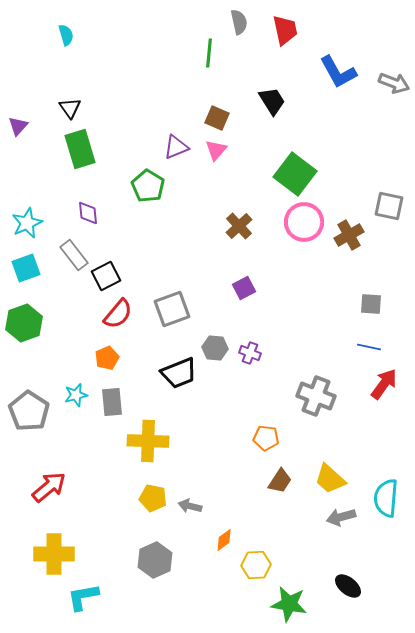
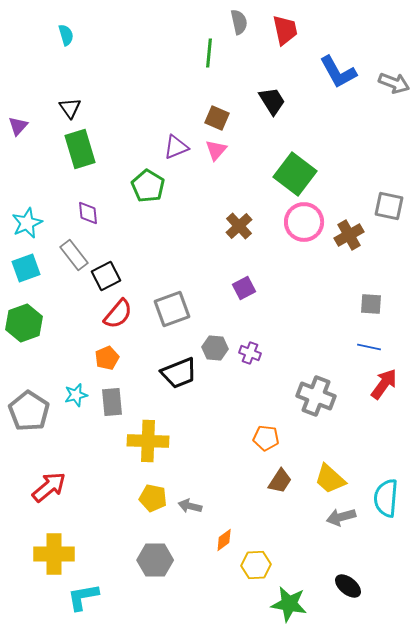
gray hexagon at (155, 560): rotated 24 degrees clockwise
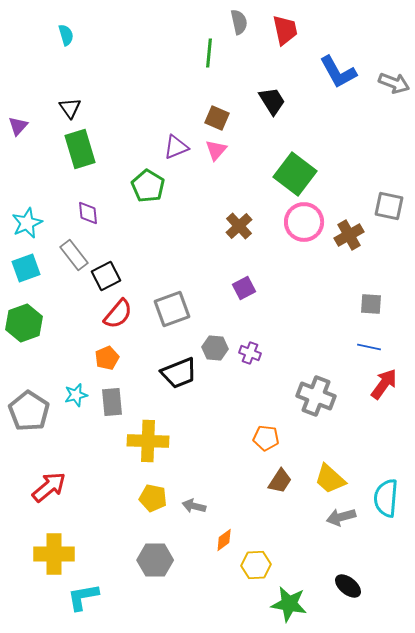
gray arrow at (190, 506): moved 4 px right
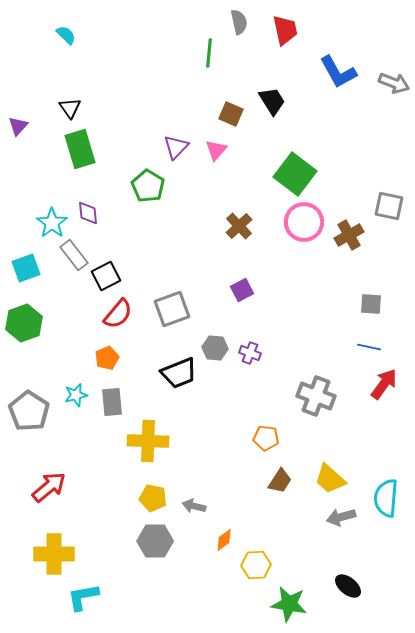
cyan semicircle at (66, 35): rotated 30 degrees counterclockwise
brown square at (217, 118): moved 14 px right, 4 px up
purple triangle at (176, 147): rotated 24 degrees counterclockwise
cyan star at (27, 223): moved 25 px right; rotated 12 degrees counterclockwise
purple square at (244, 288): moved 2 px left, 2 px down
gray hexagon at (155, 560): moved 19 px up
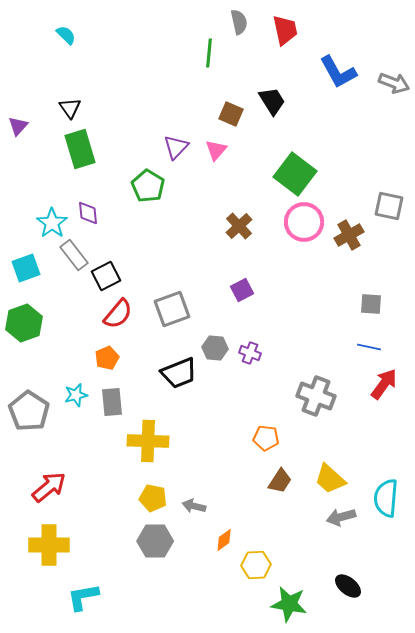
yellow cross at (54, 554): moved 5 px left, 9 px up
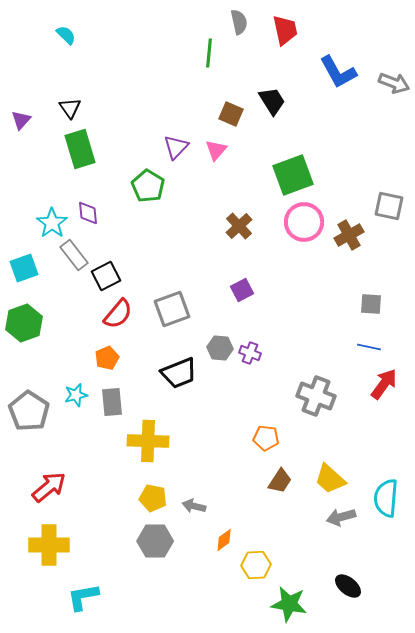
purple triangle at (18, 126): moved 3 px right, 6 px up
green square at (295, 174): moved 2 px left, 1 px down; rotated 33 degrees clockwise
cyan square at (26, 268): moved 2 px left
gray hexagon at (215, 348): moved 5 px right
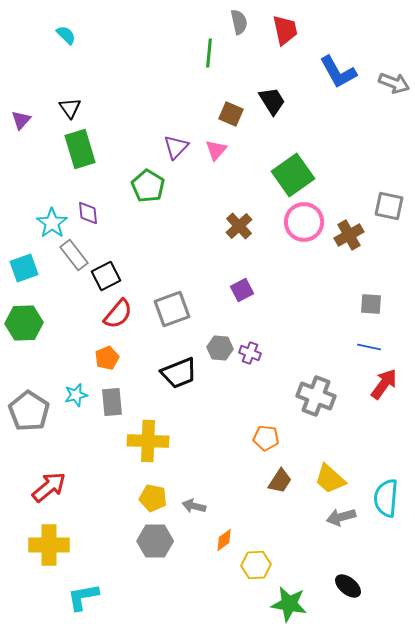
green square at (293, 175): rotated 15 degrees counterclockwise
green hexagon at (24, 323): rotated 18 degrees clockwise
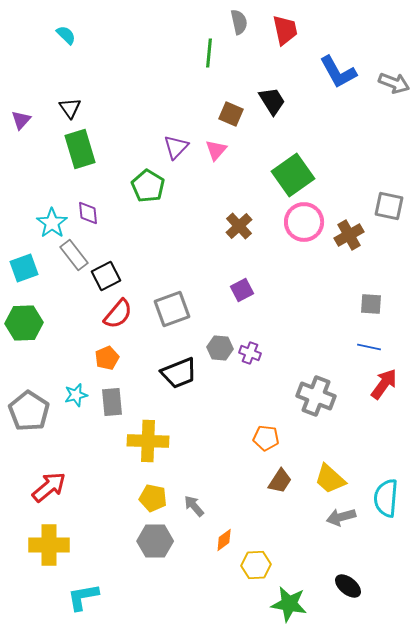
gray arrow at (194, 506): rotated 35 degrees clockwise
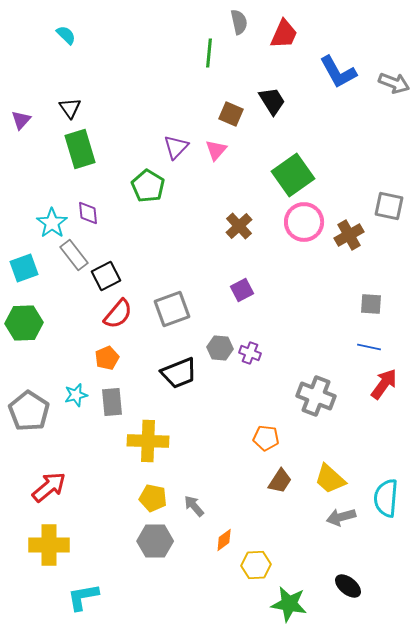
red trapezoid at (285, 30): moved 1 px left, 4 px down; rotated 36 degrees clockwise
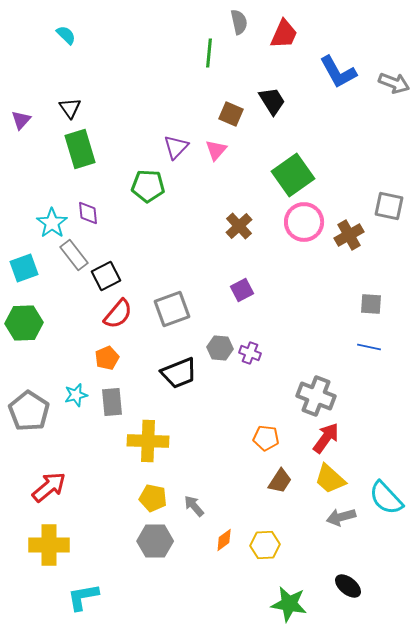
green pentagon at (148, 186): rotated 28 degrees counterclockwise
red arrow at (384, 384): moved 58 px left, 54 px down
cyan semicircle at (386, 498): rotated 48 degrees counterclockwise
yellow hexagon at (256, 565): moved 9 px right, 20 px up
